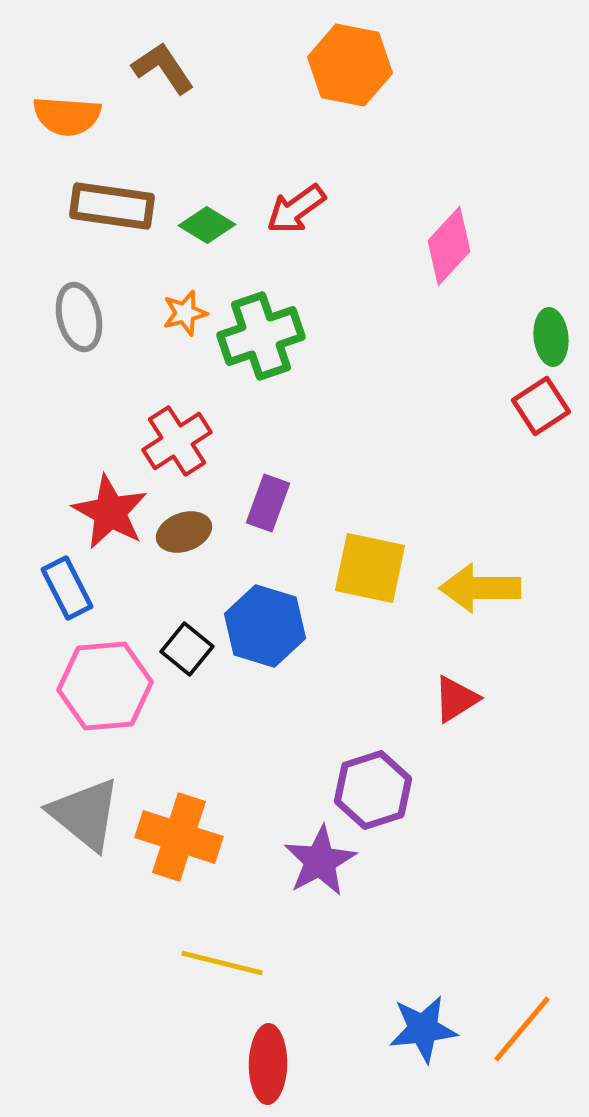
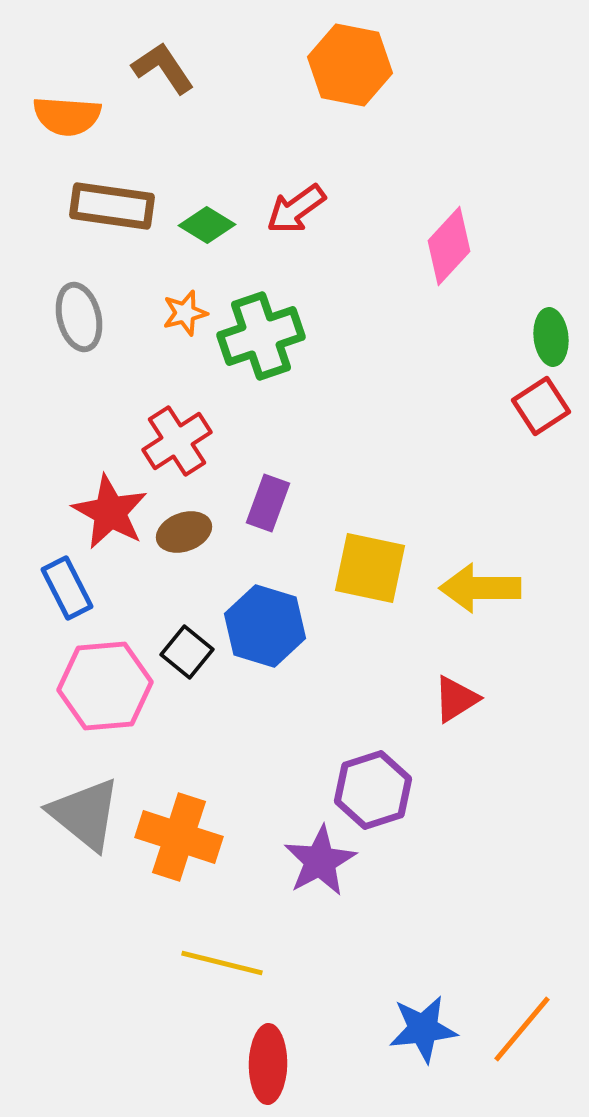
black square: moved 3 px down
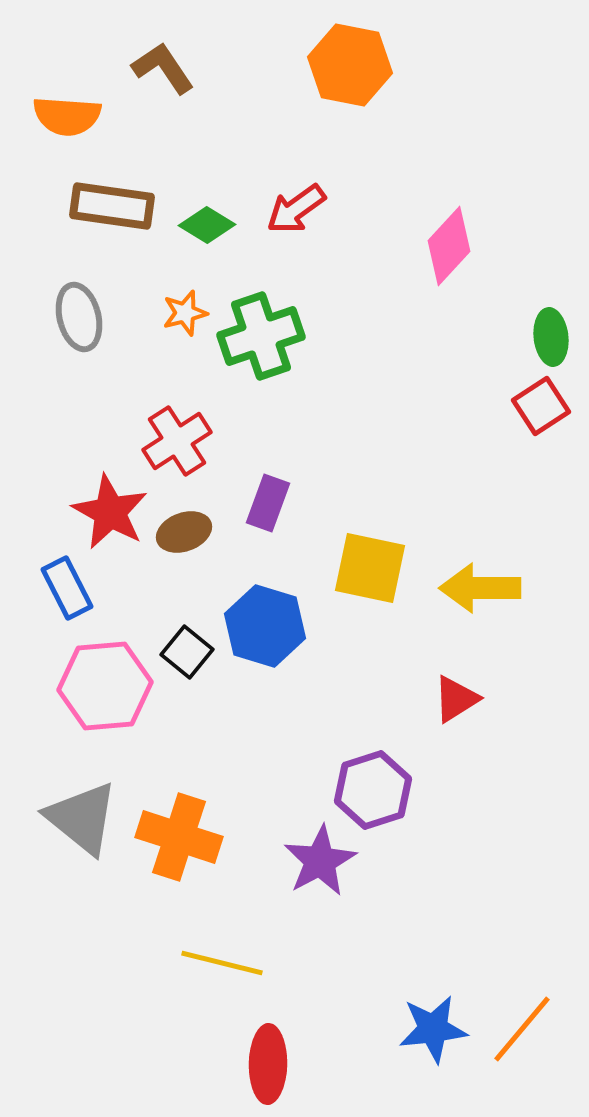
gray triangle: moved 3 px left, 4 px down
blue star: moved 10 px right
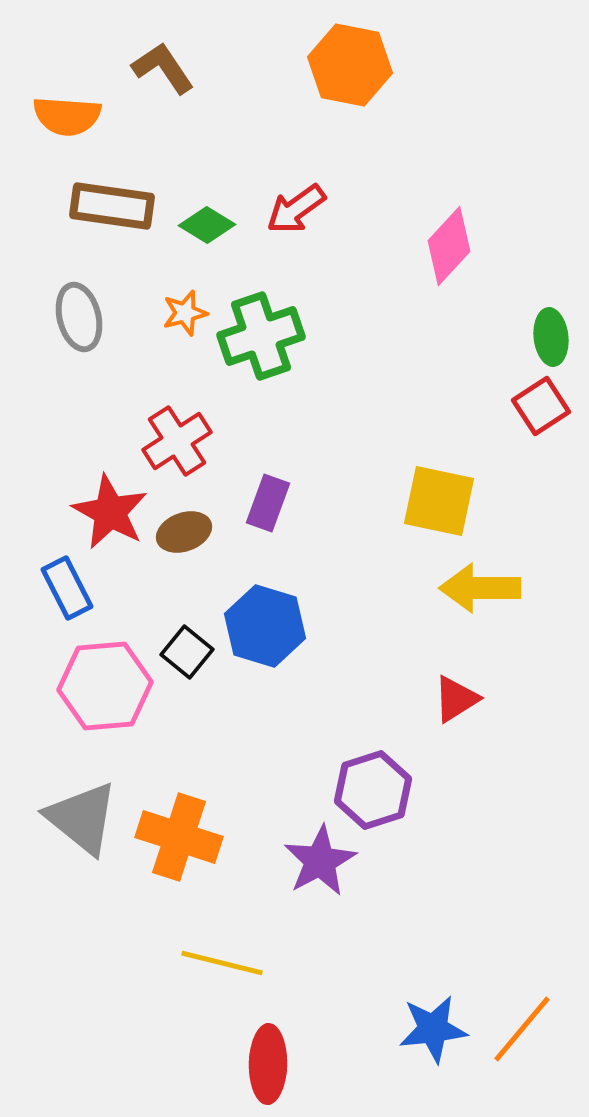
yellow square: moved 69 px right, 67 px up
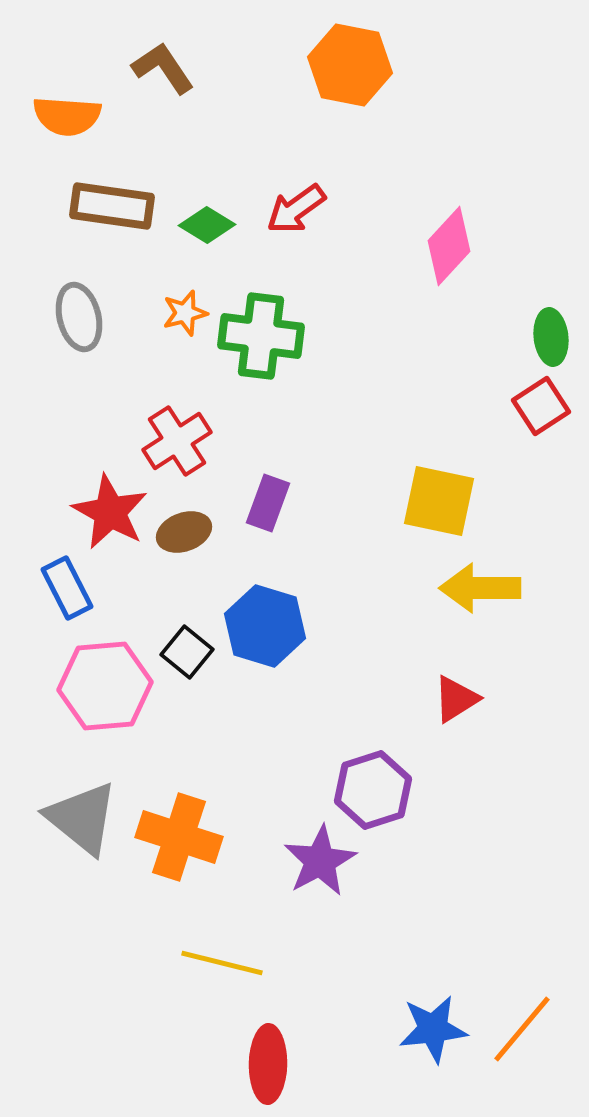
green cross: rotated 26 degrees clockwise
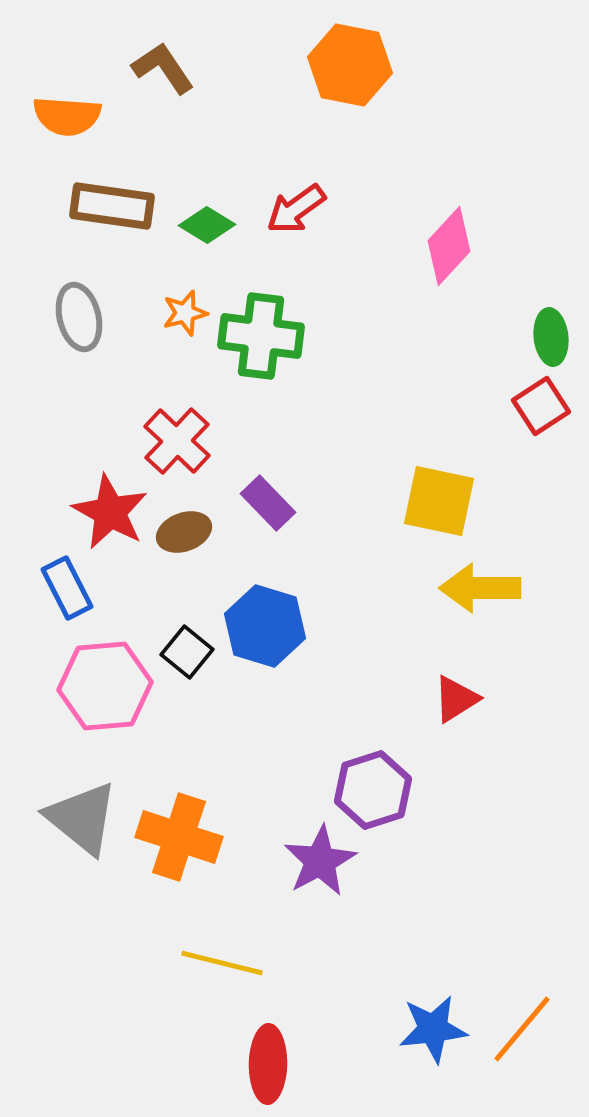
red cross: rotated 14 degrees counterclockwise
purple rectangle: rotated 64 degrees counterclockwise
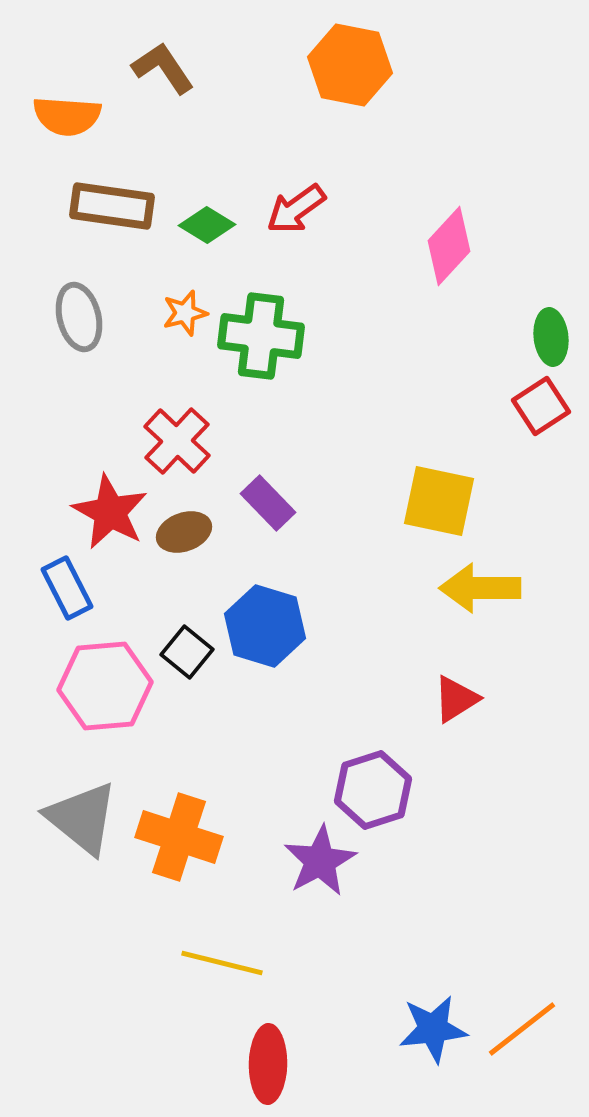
orange line: rotated 12 degrees clockwise
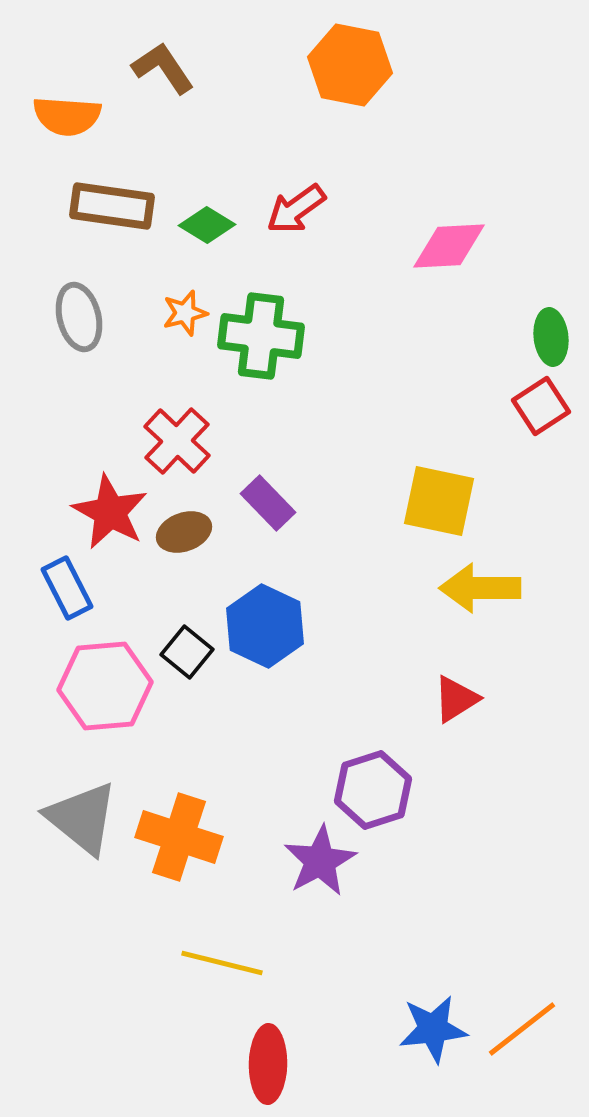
pink diamond: rotated 44 degrees clockwise
blue hexagon: rotated 8 degrees clockwise
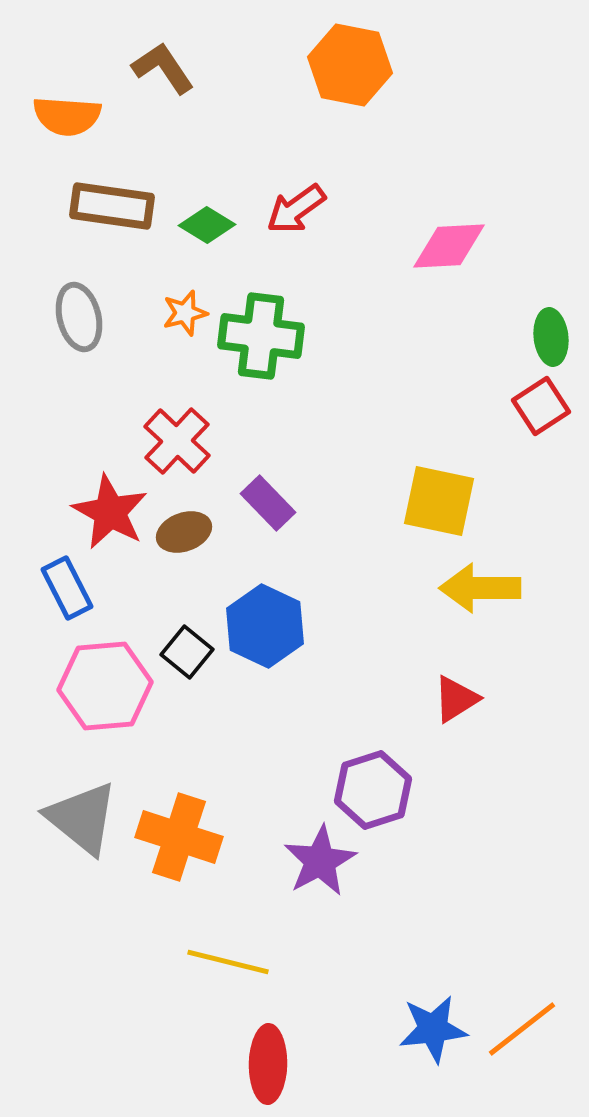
yellow line: moved 6 px right, 1 px up
